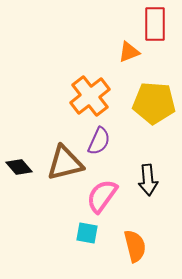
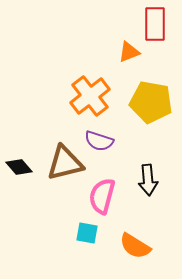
yellow pentagon: moved 3 px left, 1 px up; rotated 6 degrees clockwise
purple semicircle: rotated 84 degrees clockwise
pink semicircle: rotated 21 degrees counterclockwise
orange semicircle: rotated 136 degrees clockwise
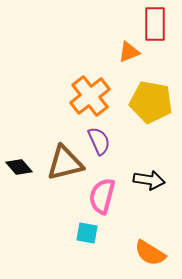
purple semicircle: rotated 132 degrees counterclockwise
black arrow: moved 1 px right; rotated 76 degrees counterclockwise
orange semicircle: moved 15 px right, 7 px down
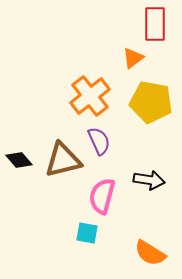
orange triangle: moved 4 px right, 6 px down; rotated 15 degrees counterclockwise
brown triangle: moved 2 px left, 3 px up
black diamond: moved 7 px up
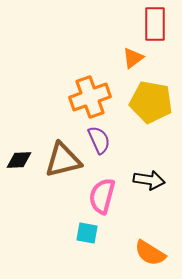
orange cross: moved 1 px down; rotated 18 degrees clockwise
purple semicircle: moved 1 px up
black diamond: rotated 52 degrees counterclockwise
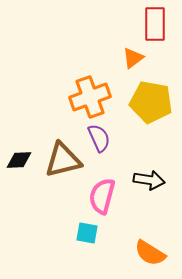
purple semicircle: moved 2 px up
